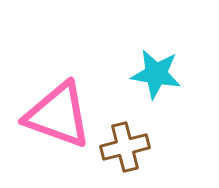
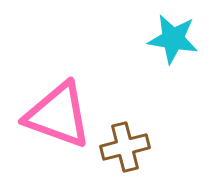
cyan star: moved 17 px right, 35 px up
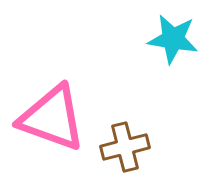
pink triangle: moved 6 px left, 3 px down
